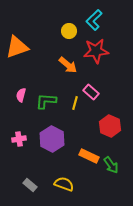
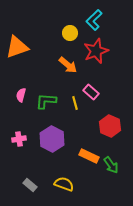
yellow circle: moved 1 px right, 2 px down
red star: rotated 15 degrees counterclockwise
yellow line: rotated 32 degrees counterclockwise
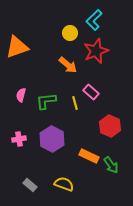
green L-shape: rotated 10 degrees counterclockwise
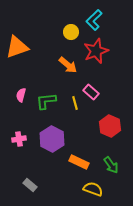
yellow circle: moved 1 px right, 1 px up
orange rectangle: moved 10 px left, 6 px down
yellow semicircle: moved 29 px right, 5 px down
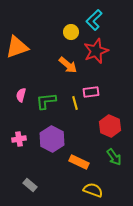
pink rectangle: rotated 49 degrees counterclockwise
green arrow: moved 3 px right, 8 px up
yellow semicircle: moved 1 px down
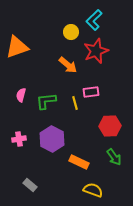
red hexagon: rotated 25 degrees counterclockwise
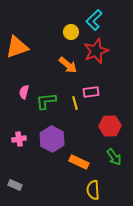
pink semicircle: moved 3 px right, 3 px up
gray rectangle: moved 15 px left; rotated 16 degrees counterclockwise
yellow semicircle: rotated 114 degrees counterclockwise
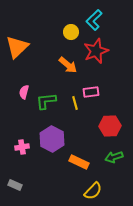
orange triangle: rotated 25 degrees counterclockwise
pink cross: moved 3 px right, 8 px down
green arrow: rotated 108 degrees clockwise
yellow semicircle: moved 1 px down; rotated 132 degrees counterclockwise
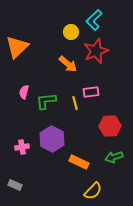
orange arrow: moved 1 px up
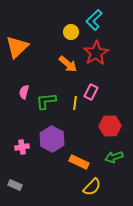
red star: moved 2 px down; rotated 10 degrees counterclockwise
pink rectangle: rotated 56 degrees counterclockwise
yellow line: rotated 24 degrees clockwise
yellow semicircle: moved 1 px left, 4 px up
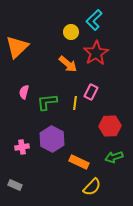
green L-shape: moved 1 px right, 1 px down
